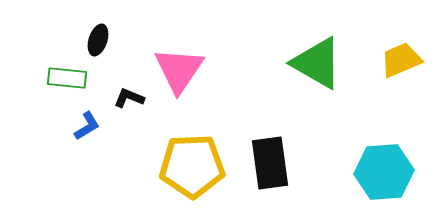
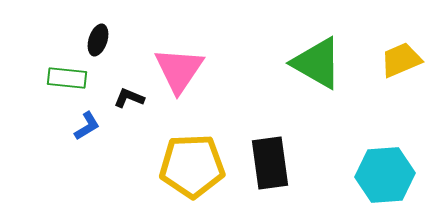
cyan hexagon: moved 1 px right, 3 px down
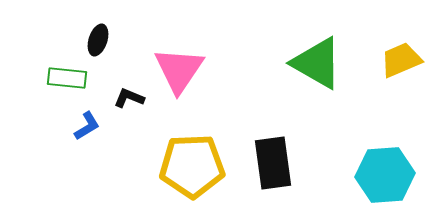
black rectangle: moved 3 px right
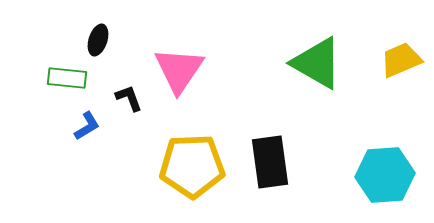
black L-shape: rotated 48 degrees clockwise
black rectangle: moved 3 px left, 1 px up
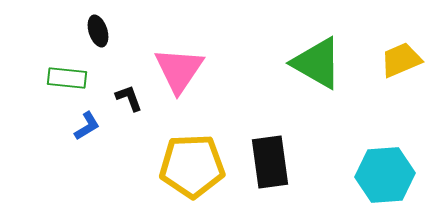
black ellipse: moved 9 px up; rotated 36 degrees counterclockwise
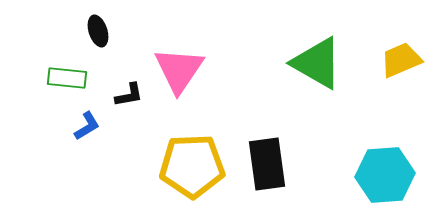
black L-shape: moved 3 px up; rotated 100 degrees clockwise
black rectangle: moved 3 px left, 2 px down
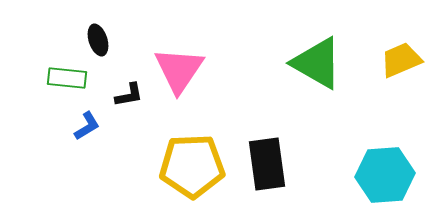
black ellipse: moved 9 px down
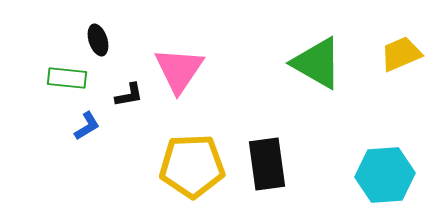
yellow trapezoid: moved 6 px up
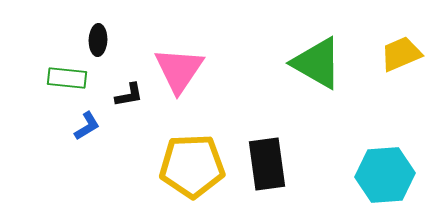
black ellipse: rotated 20 degrees clockwise
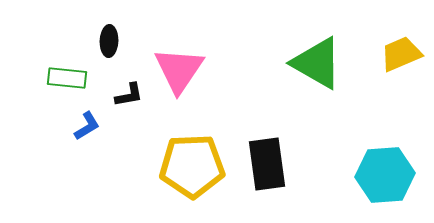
black ellipse: moved 11 px right, 1 px down
